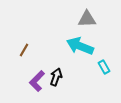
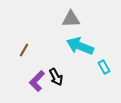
gray triangle: moved 16 px left
black arrow: rotated 132 degrees clockwise
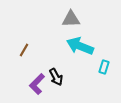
cyan rectangle: rotated 48 degrees clockwise
purple L-shape: moved 3 px down
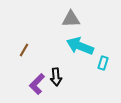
cyan rectangle: moved 1 px left, 4 px up
black arrow: rotated 24 degrees clockwise
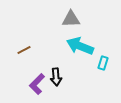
brown line: rotated 32 degrees clockwise
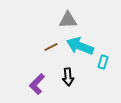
gray triangle: moved 3 px left, 1 px down
brown line: moved 27 px right, 3 px up
cyan rectangle: moved 1 px up
black arrow: moved 12 px right
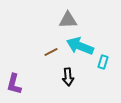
brown line: moved 5 px down
purple L-shape: moved 23 px left; rotated 30 degrees counterclockwise
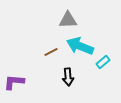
cyan rectangle: rotated 32 degrees clockwise
purple L-shape: moved 2 px up; rotated 80 degrees clockwise
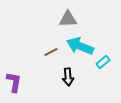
gray triangle: moved 1 px up
purple L-shape: rotated 95 degrees clockwise
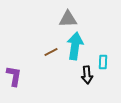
cyan arrow: moved 5 px left; rotated 76 degrees clockwise
cyan rectangle: rotated 48 degrees counterclockwise
black arrow: moved 19 px right, 2 px up
purple L-shape: moved 6 px up
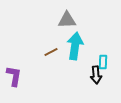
gray triangle: moved 1 px left, 1 px down
black arrow: moved 9 px right
